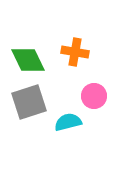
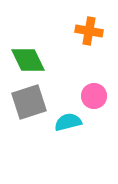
orange cross: moved 14 px right, 21 px up
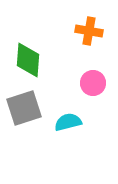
green diamond: rotated 30 degrees clockwise
pink circle: moved 1 px left, 13 px up
gray square: moved 5 px left, 6 px down
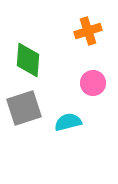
orange cross: moved 1 px left; rotated 28 degrees counterclockwise
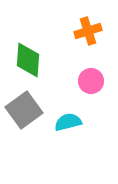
pink circle: moved 2 px left, 2 px up
gray square: moved 2 px down; rotated 18 degrees counterclockwise
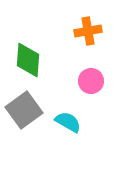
orange cross: rotated 8 degrees clockwise
cyan semicircle: rotated 44 degrees clockwise
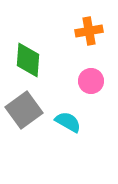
orange cross: moved 1 px right
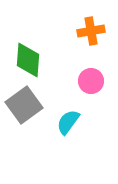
orange cross: moved 2 px right
gray square: moved 5 px up
cyan semicircle: rotated 84 degrees counterclockwise
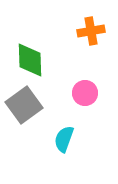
green diamond: moved 2 px right; rotated 6 degrees counterclockwise
pink circle: moved 6 px left, 12 px down
cyan semicircle: moved 4 px left, 17 px down; rotated 16 degrees counterclockwise
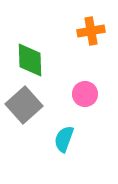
pink circle: moved 1 px down
gray square: rotated 6 degrees counterclockwise
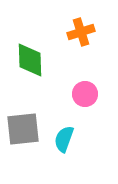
orange cross: moved 10 px left, 1 px down; rotated 8 degrees counterclockwise
gray square: moved 1 px left, 24 px down; rotated 36 degrees clockwise
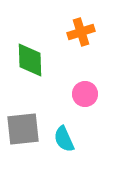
cyan semicircle: rotated 44 degrees counterclockwise
